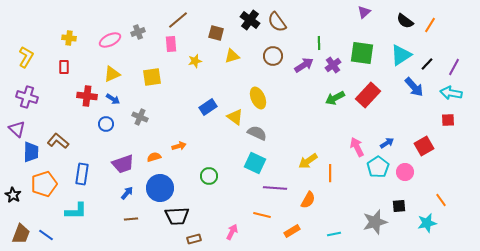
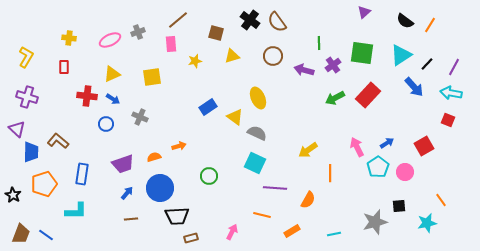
purple arrow at (304, 65): moved 5 px down; rotated 132 degrees counterclockwise
red square at (448, 120): rotated 24 degrees clockwise
yellow arrow at (308, 161): moved 11 px up
brown rectangle at (194, 239): moved 3 px left, 1 px up
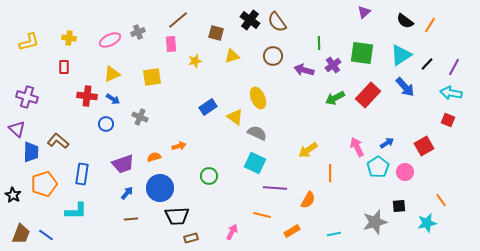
yellow L-shape at (26, 57): moved 3 px right, 15 px up; rotated 45 degrees clockwise
blue arrow at (414, 87): moved 9 px left
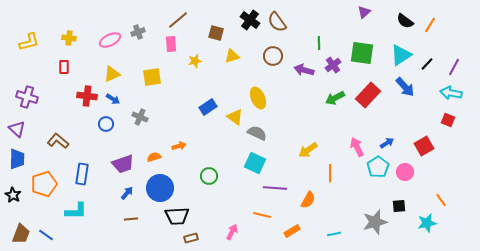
blue trapezoid at (31, 152): moved 14 px left, 7 px down
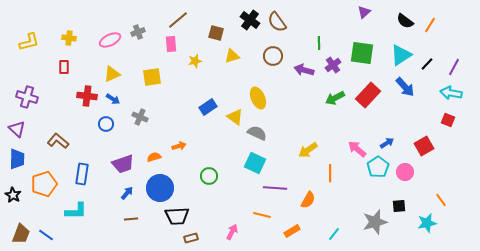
pink arrow at (357, 147): moved 2 px down; rotated 24 degrees counterclockwise
cyan line at (334, 234): rotated 40 degrees counterclockwise
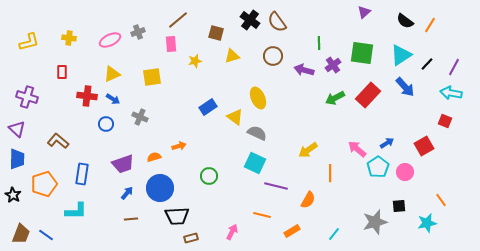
red rectangle at (64, 67): moved 2 px left, 5 px down
red square at (448, 120): moved 3 px left, 1 px down
purple line at (275, 188): moved 1 px right, 2 px up; rotated 10 degrees clockwise
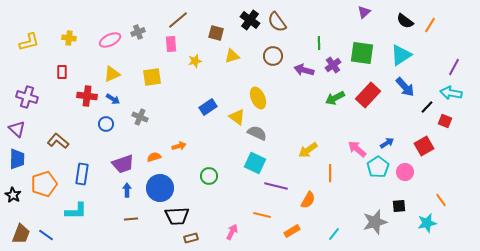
black line at (427, 64): moved 43 px down
yellow triangle at (235, 117): moved 2 px right
blue arrow at (127, 193): moved 3 px up; rotated 40 degrees counterclockwise
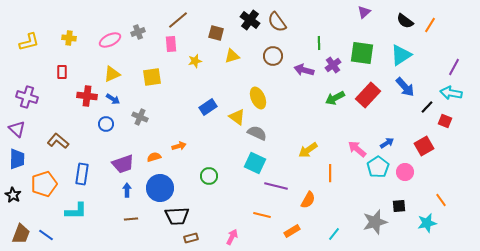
pink arrow at (232, 232): moved 5 px down
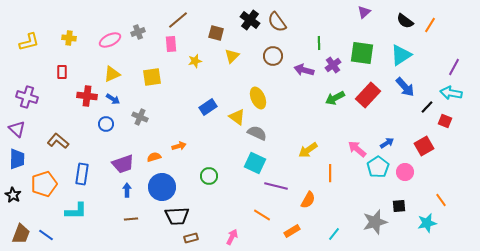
yellow triangle at (232, 56): rotated 28 degrees counterclockwise
blue circle at (160, 188): moved 2 px right, 1 px up
orange line at (262, 215): rotated 18 degrees clockwise
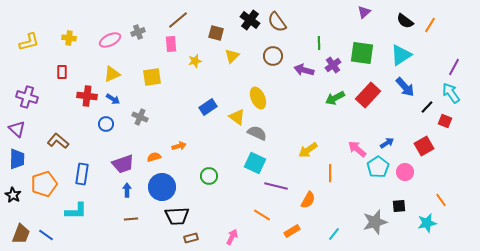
cyan arrow at (451, 93): rotated 45 degrees clockwise
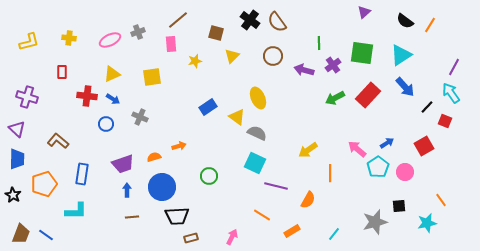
brown line at (131, 219): moved 1 px right, 2 px up
